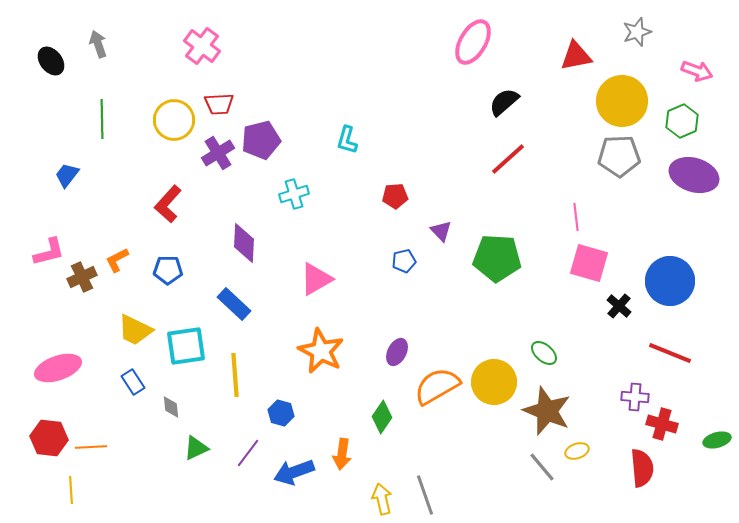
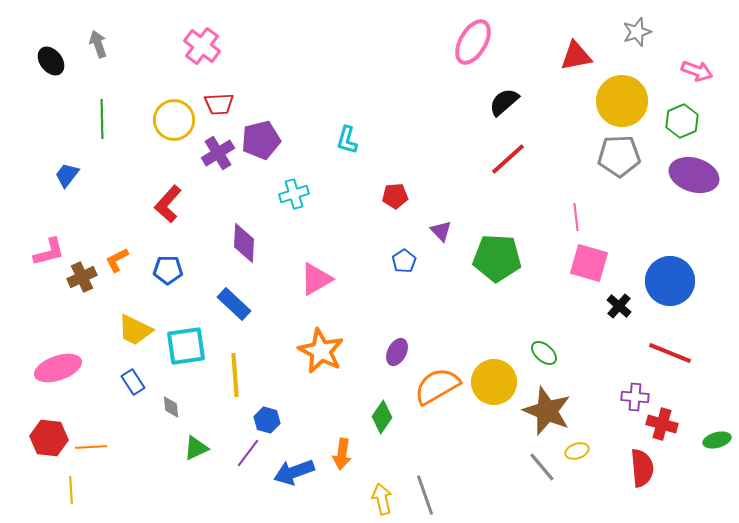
blue pentagon at (404, 261): rotated 20 degrees counterclockwise
blue hexagon at (281, 413): moved 14 px left, 7 px down
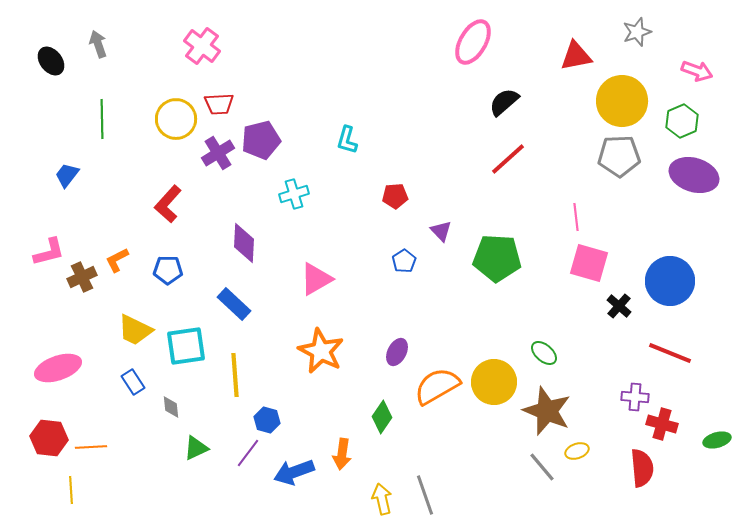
yellow circle at (174, 120): moved 2 px right, 1 px up
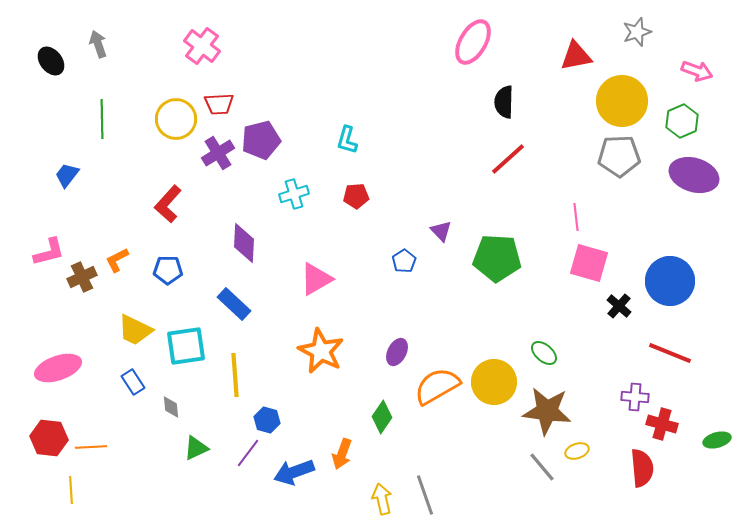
black semicircle at (504, 102): rotated 48 degrees counterclockwise
red pentagon at (395, 196): moved 39 px left
brown star at (547, 411): rotated 15 degrees counterclockwise
orange arrow at (342, 454): rotated 12 degrees clockwise
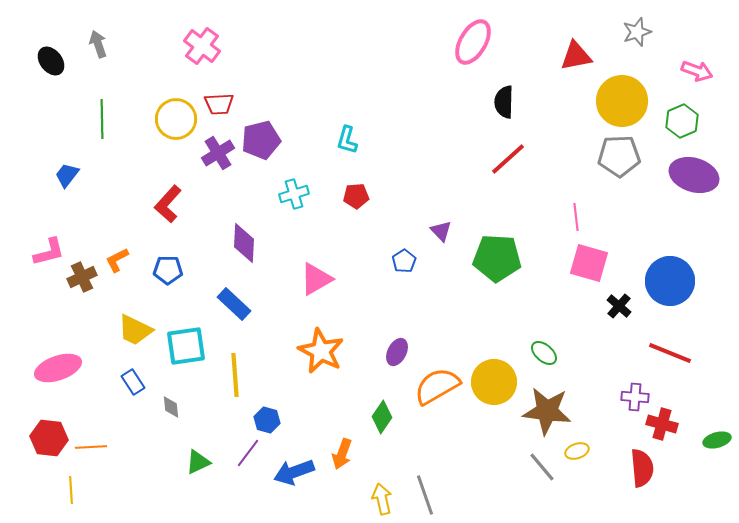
green triangle at (196, 448): moved 2 px right, 14 px down
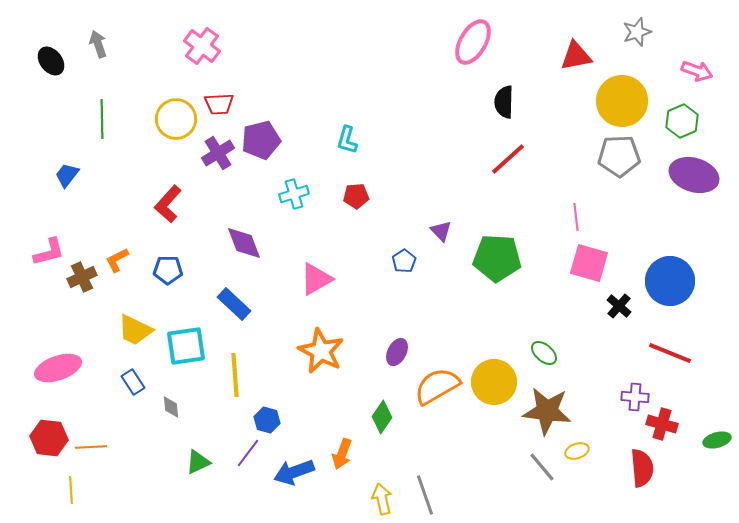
purple diamond at (244, 243): rotated 24 degrees counterclockwise
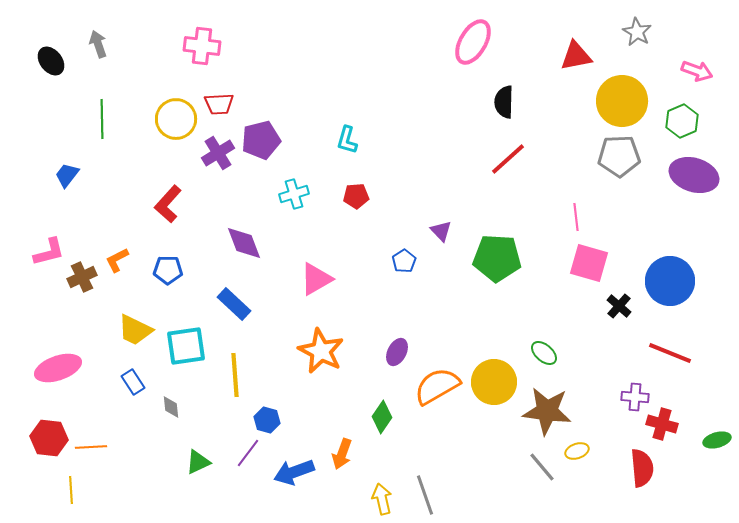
gray star at (637, 32): rotated 24 degrees counterclockwise
pink cross at (202, 46): rotated 30 degrees counterclockwise
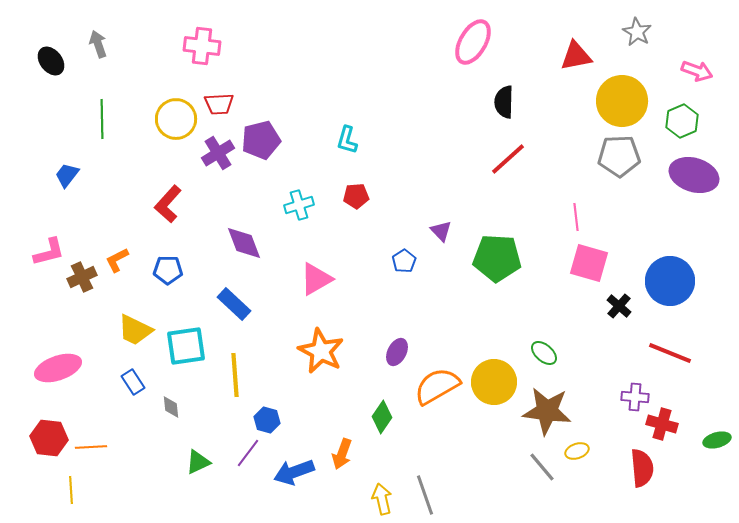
cyan cross at (294, 194): moved 5 px right, 11 px down
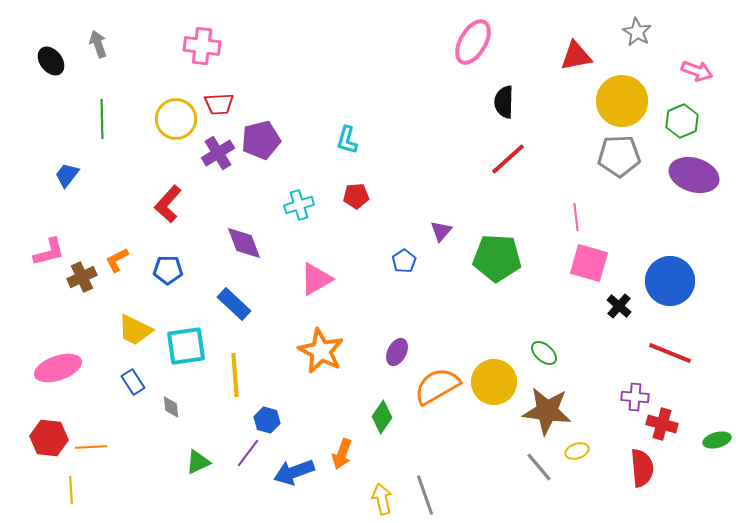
purple triangle at (441, 231): rotated 25 degrees clockwise
gray line at (542, 467): moved 3 px left
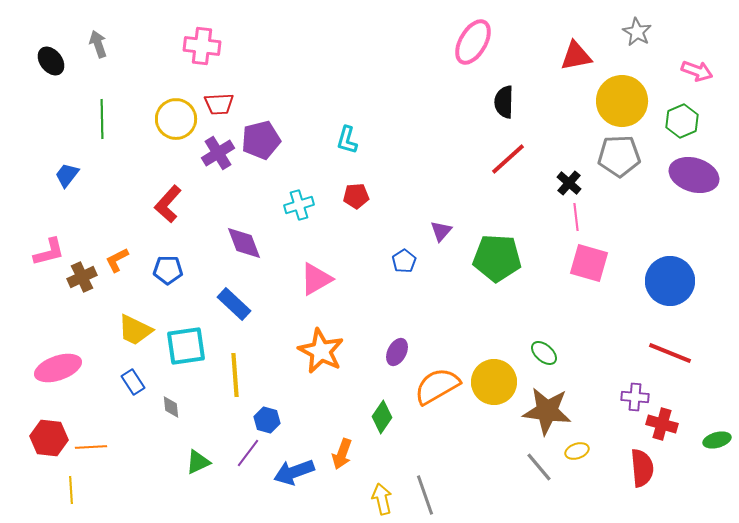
black cross at (619, 306): moved 50 px left, 123 px up
